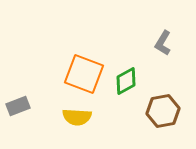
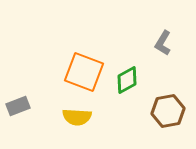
orange square: moved 2 px up
green diamond: moved 1 px right, 1 px up
brown hexagon: moved 5 px right
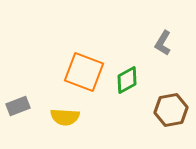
brown hexagon: moved 3 px right, 1 px up
yellow semicircle: moved 12 px left
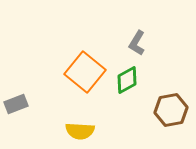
gray L-shape: moved 26 px left
orange square: moved 1 px right; rotated 18 degrees clockwise
gray rectangle: moved 2 px left, 2 px up
yellow semicircle: moved 15 px right, 14 px down
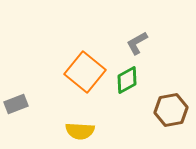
gray L-shape: rotated 30 degrees clockwise
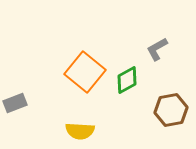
gray L-shape: moved 20 px right, 6 px down
gray rectangle: moved 1 px left, 1 px up
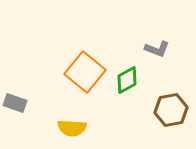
gray L-shape: rotated 130 degrees counterclockwise
gray rectangle: rotated 40 degrees clockwise
yellow semicircle: moved 8 px left, 3 px up
